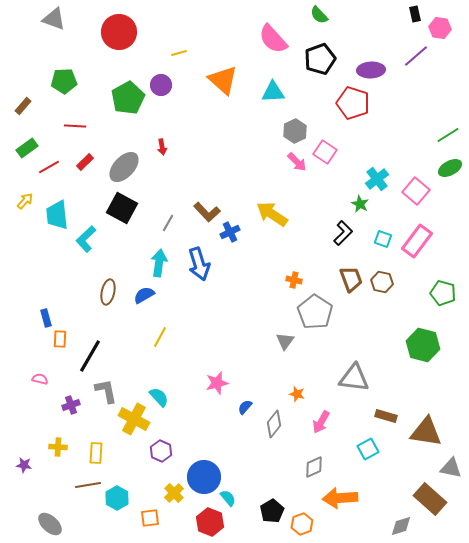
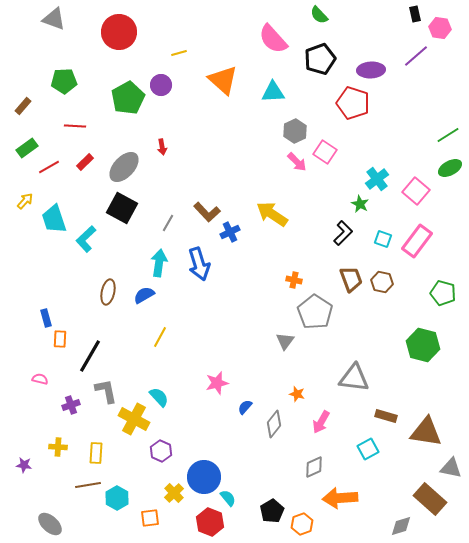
cyan trapezoid at (57, 215): moved 3 px left, 4 px down; rotated 12 degrees counterclockwise
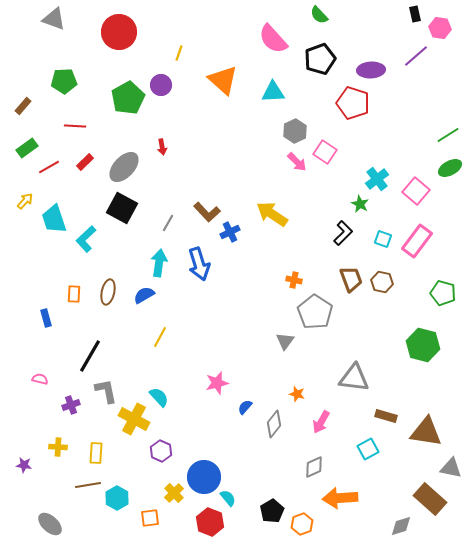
yellow line at (179, 53): rotated 56 degrees counterclockwise
orange rectangle at (60, 339): moved 14 px right, 45 px up
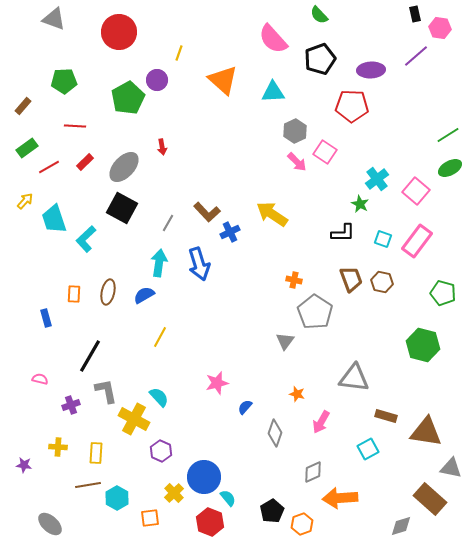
purple circle at (161, 85): moved 4 px left, 5 px up
red pentagon at (353, 103): moved 1 px left, 3 px down; rotated 16 degrees counterclockwise
black L-shape at (343, 233): rotated 45 degrees clockwise
gray diamond at (274, 424): moved 1 px right, 9 px down; rotated 20 degrees counterclockwise
gray diamond at (314, 467): moved 1 px left, 5 px down
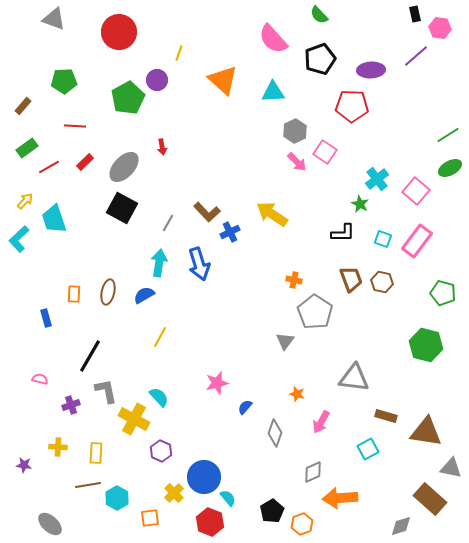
cyan L-shape at (86, 239): moved 67 px left
green hexagon at (423, 345): moved 3 px right
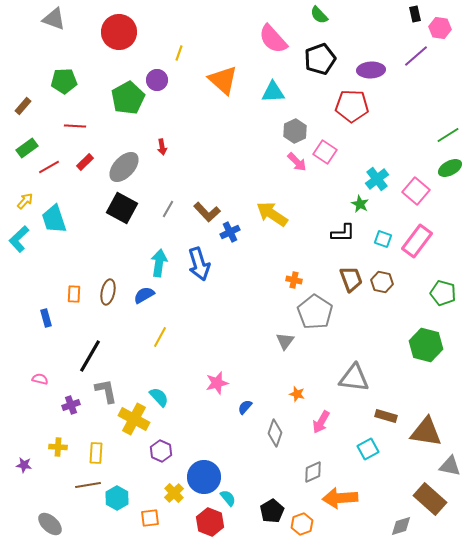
gray line at (168, 223): moved 14 px up
gray triangle at (451, 468): moved 1 px left, 2 px up
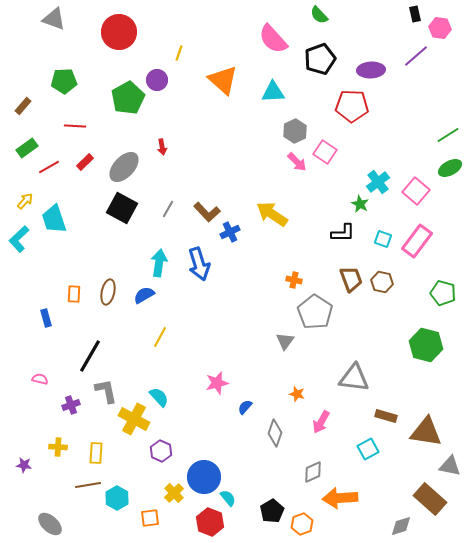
cyan cross at (377, 179): moved 1 px right, 3 px down
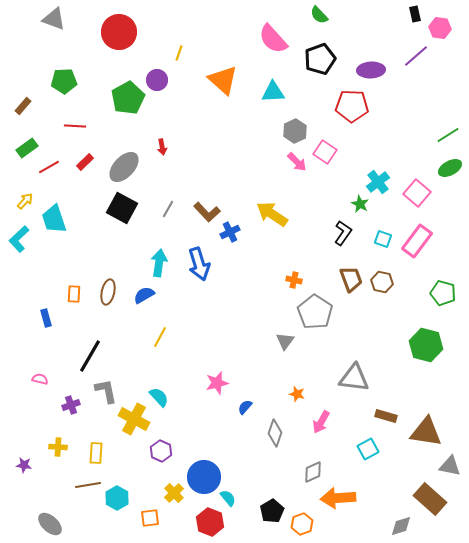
pink square at (416, 191): moved 1 px right, 2 px down
black L-shape at (343, 233): rotated 55 degrees counterclockwise
orange arrow at (340, 498): moved 2 px left
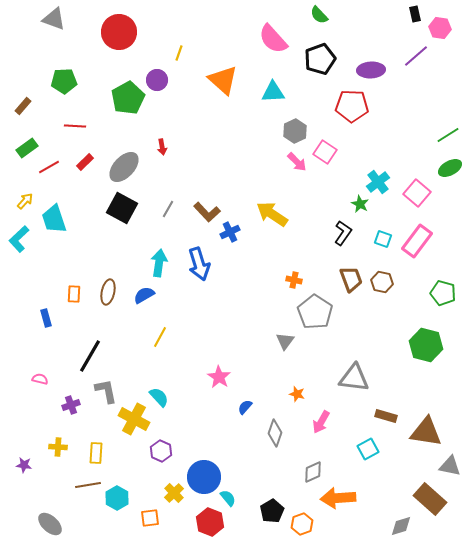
pink star at (217, 383): moved 2 px right, 6 px up; rotated 25 degrees counterclockwise
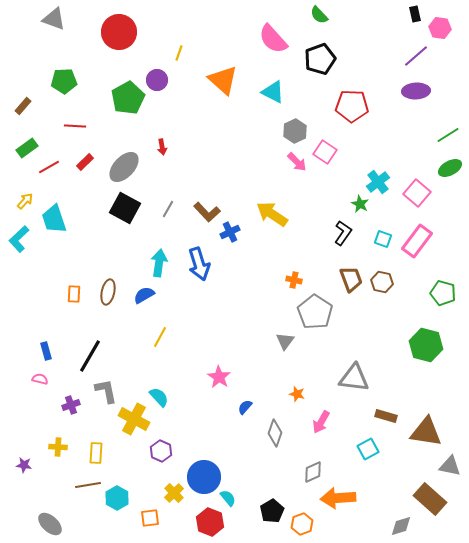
purple ellipse at (371, 70): moved 45 px right, 21 px down
cyan triangle at (273, 92): rotated 30 degrees clockwise
black square at (122, 208): moved 3 px right
blue rectangle at (46, 318): moved 33 px down
